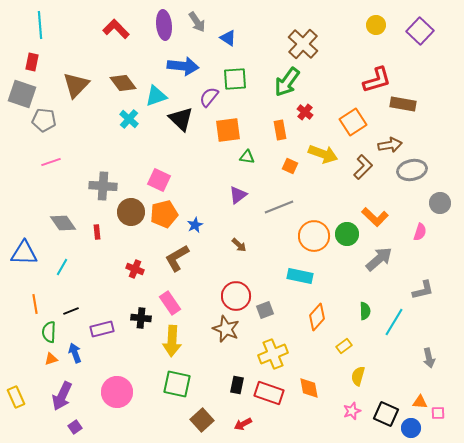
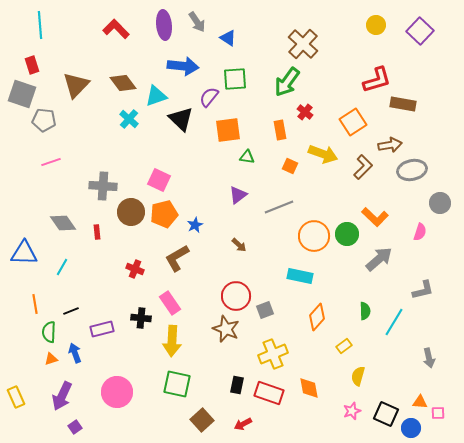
red rectangle at (32, 62): moved 3 px down; rotated 30 degrees counterclockwise
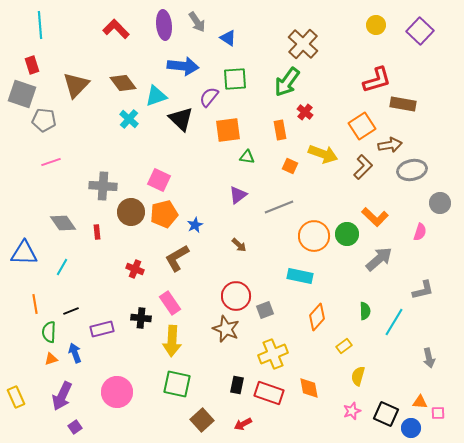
orange square at (353, 122): moved 9 px right, 4 px down
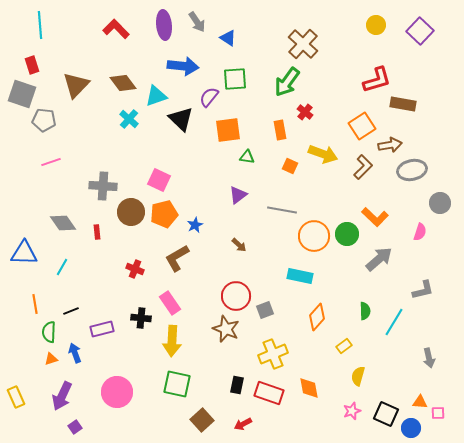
gray line at (279, 207): moved 3 px right, 3 px down; rotated 32 degrees clockwise
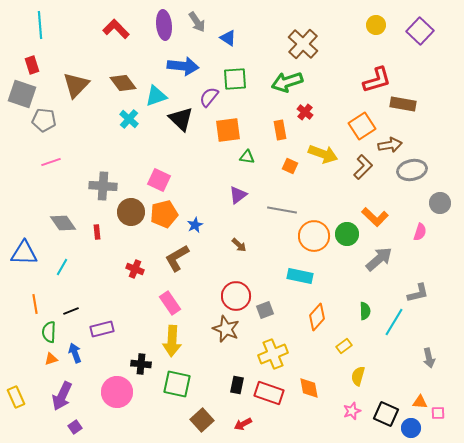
green arrow at (287, 82): rotated 36 degrees clockwise
gray L-shape at (423, 290): moved 5 px left, 3 px down
black cross at (141, 318): moved 46 px down
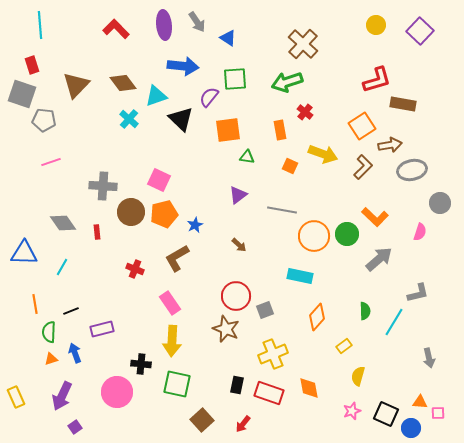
red arrow at (243, 424): rotated 24 degrees counterclockwise
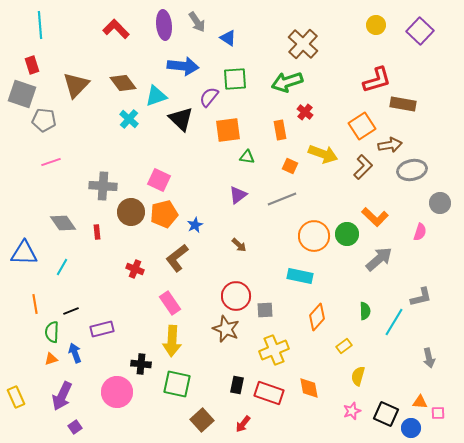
gray line at (282, 210): moved 11 px up; rotated 32 degrees counterclockwise
brown L-shape at (177, 258): rotated 8 degrees counterclockwise
gray L-shape at (418, 293): moved 3 px right, 4 px down
gray square at (265, 310): rotated 18 degrees clockwise
green semicircle at (49, 332): moved 3 px right
yellow cross at (273, 354): moved 1 px right, 4 px up
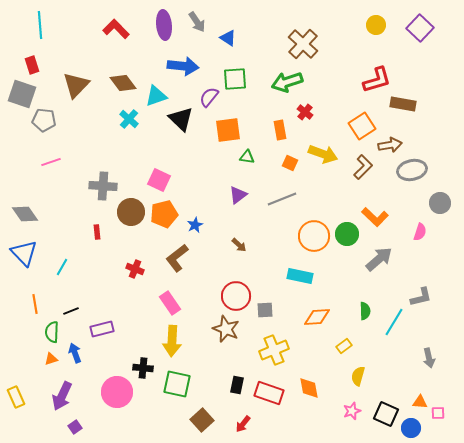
purple square at (420, 31): moved 3 px up
orange square at (290, 166): moved 3 px up
gray diamond at (63, 223): moved 38 px left, 9 px up
blue triangle at (24, 253): rotated 44 degrees clockwise
orange diamond at (317, 317): rotated 44 degrees clockwise
black cross at (141, 364): moved 2 px right, 4 px down
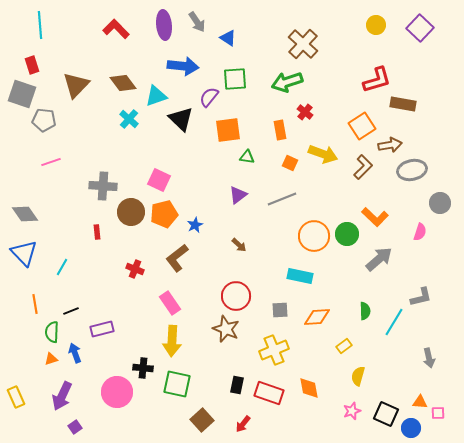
gray square at (265, 310): moved 15 px right
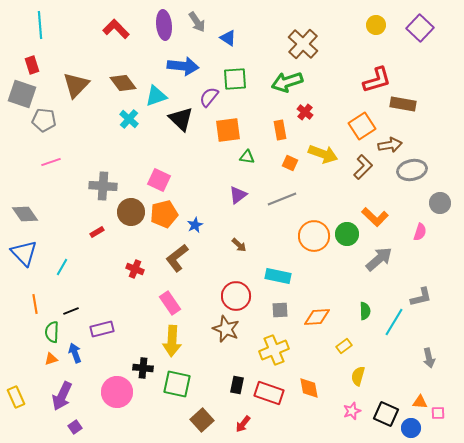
red rectangle at (97, 232): rotated 64 degrees clockwise
cyan rectangle at (300, 276): moved 22 px left
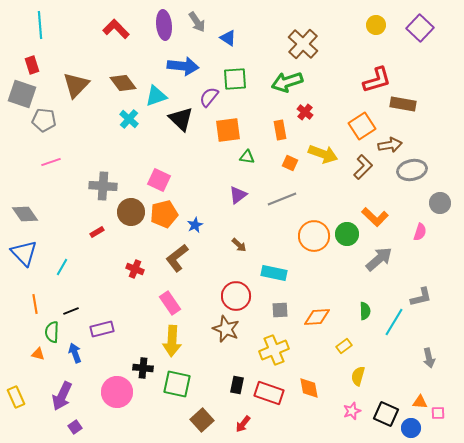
cyan rectangle at (278, 276): moved 4 px left, 3 px up
orange triangle at (51, 359): moved 13 px left, 5 px up; rotated 32 degrees clockwise
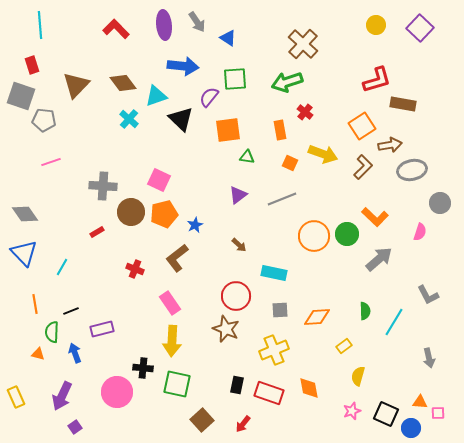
gray square at (22, 94): moved 1 px left, 2 px down
gray L-shape at (421, 297): moved 7 px right, 2 px up; rotated 75 degrees clockwise
